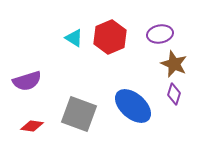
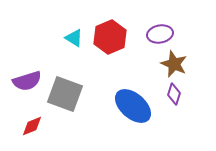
gray square: moved 14 px left, 20 px up
red diamond: rotated 30 degrees counterclockwise
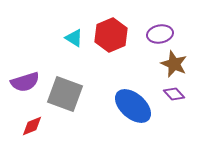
red hexagon: moved 1 px right, 2 px up
purple semicircle: moved 2 px left, 1 px down
purple diamond: rotated 60 degrees counterclockwise
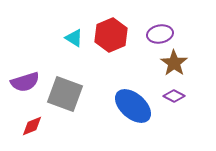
brown star: moved 1 px up; rotated 12 degrees clockwise
purple diamond: moved 2 px down; rotated 20 degrees counterclockwise
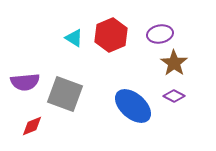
purple semicircle: rotated 12 degrees clockwise
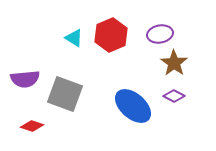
purple semicircle: moved 3 px up
red diamond: rotated 40 degrees clockwise
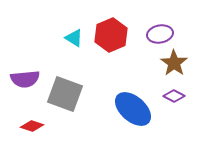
blue ellipse: moved 3 px down
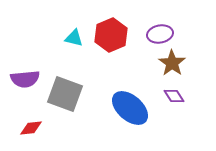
cyan triangle: rotated 18 degrees counterclockwise
brown star: moved 2 px left
purple diamond: rotated 30 degrees clockwise
blue ellipse: moved 3 px left, 1 px up
red diamond: moved 1 px left, 2 px down; rotated 25 degrees counterclockwise
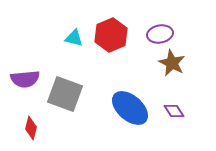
brown star: rotated 8 degrees counterclockwise
purple diamond: moved 15 px down
red diamond: rotated 70 degrees counterclockwise
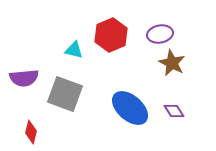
cyan triangle: moved 12 px down
purple semicircle: moved 1 px left, 1 px up
red diamond: moved 4 px down
